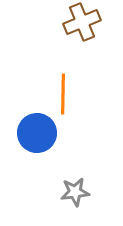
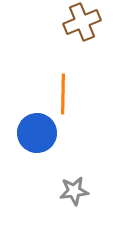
gray star: moved 1 px left, 1 px up
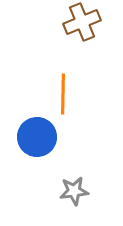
blue circle: moved 4 px down
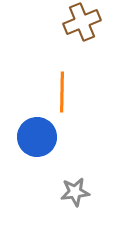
orange line: moved 1 px left, 2 px up
gray star: moved 1 px right, 1 px down
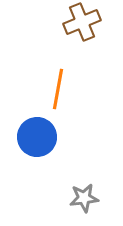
orange line: moved 4 px left, 3 px up; rotated 9 degrees clockwise
gray star: moved 9 px right, 6 px down
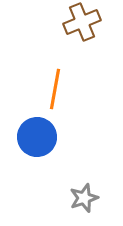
orange line: moved 3 px left
gray star: rotated 12 degrees counterclockwise
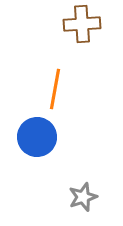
brown cross: moved 2 px down; rotated 18 degrees clockwise
gray star: moved 1 px left, 1 px up
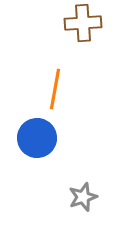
brown cross: moved 1 px right, 1 px up
blue circle: moved 1 px down
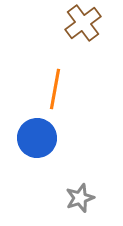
brown cross: rotated 33 degrees counterclockwise
gray star: moved 3 px left, 1 px down
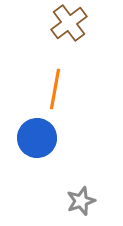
brown cross: moved 14 px left
gray star: moved 1 px right, 3 px down
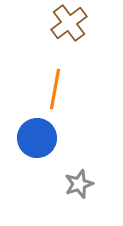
gray star: moved 2 px left, 17 px up
